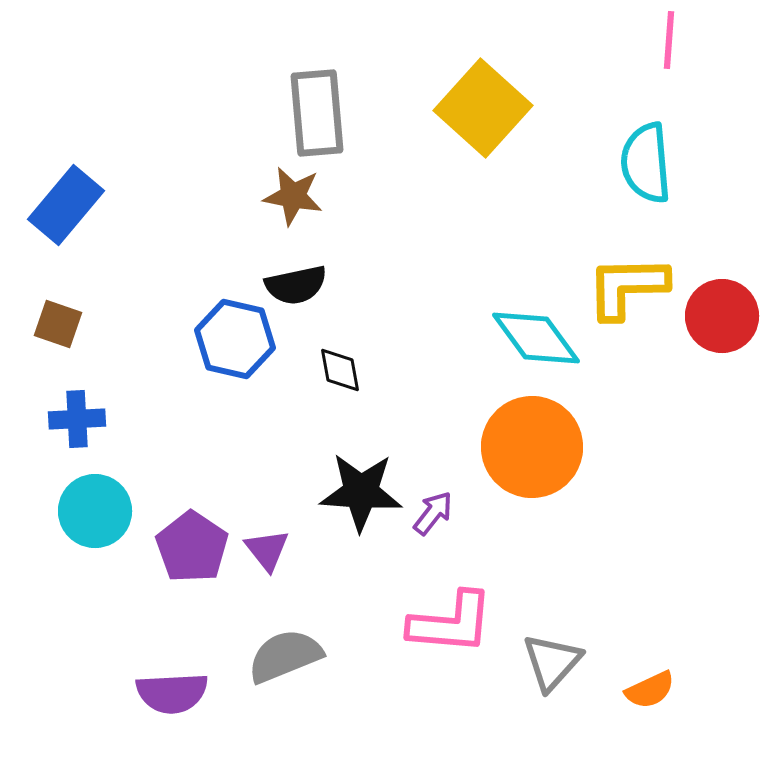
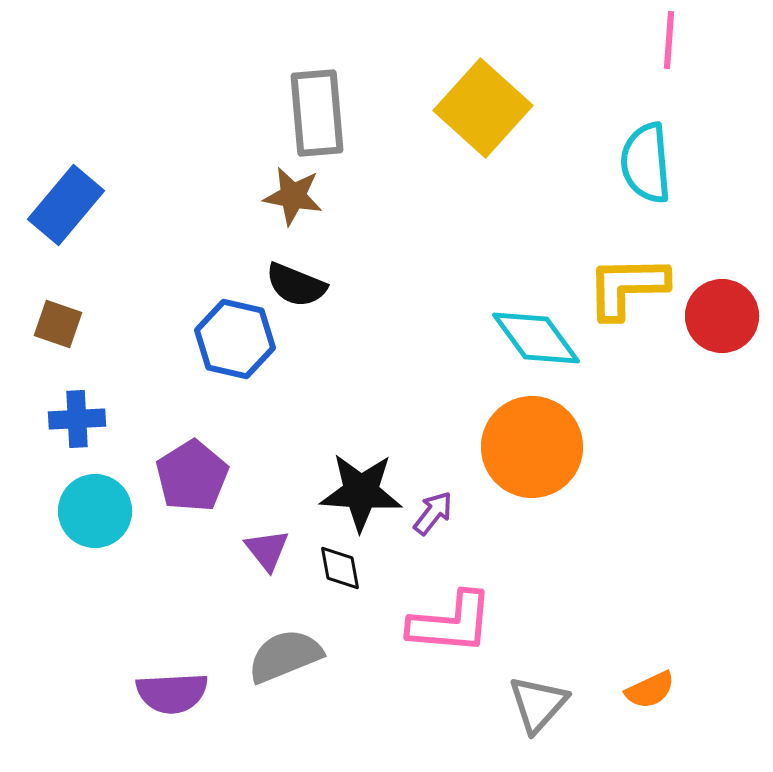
black semicircle: rotated 34 degrees clockwise
black diamond: moved 198 px down
purple pentagon: moved 71 px up; rotated 6 degrees clockwise
gray triangle: moved 14 px left, 42 px down
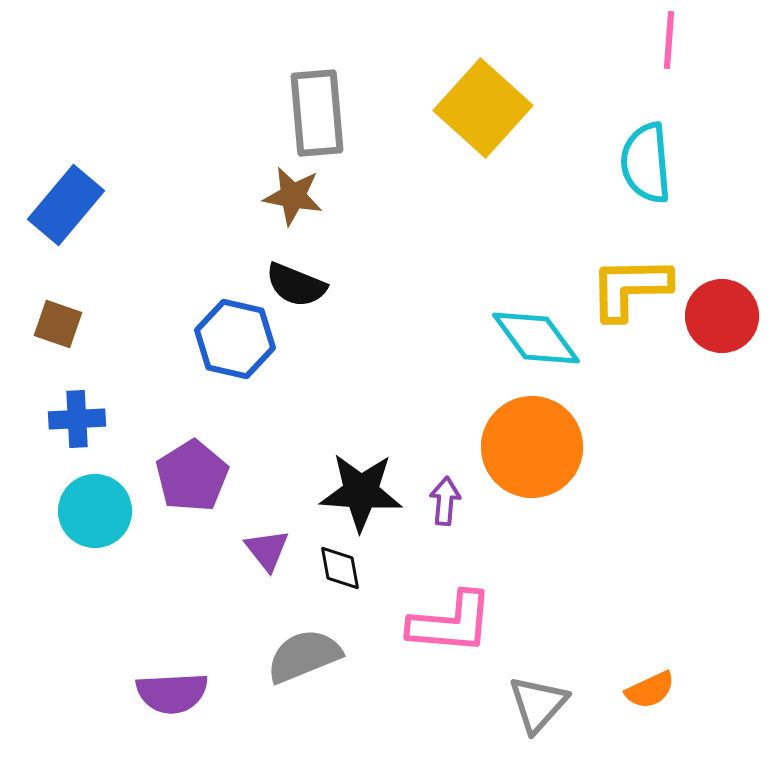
yellow L-shape: moved 3 px right, 1 px down
purple arrow: moved 12 px right, 12 px up; rotated 33 degrees counterclockwise
gray semicircle: moved 19 px right
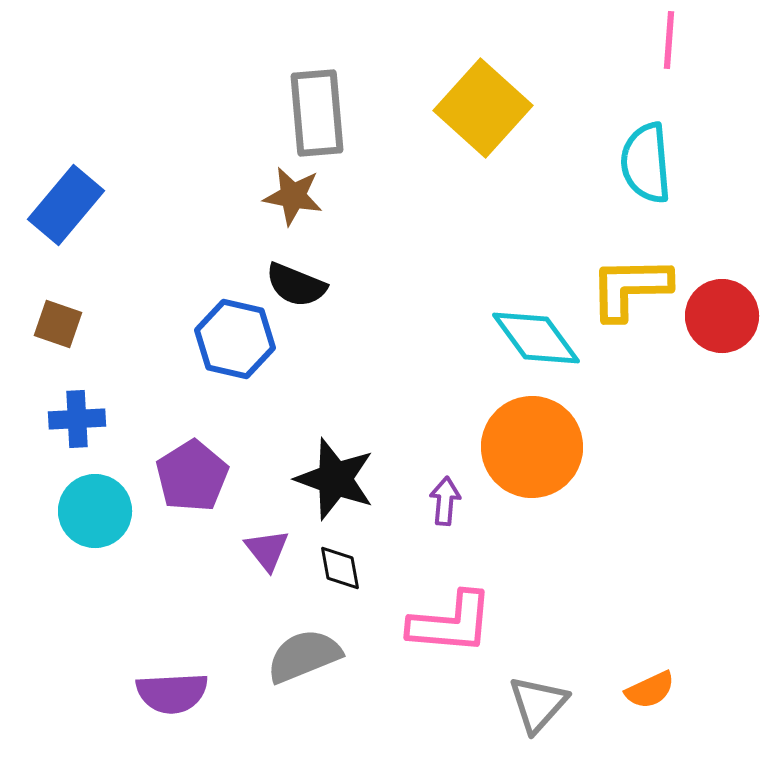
black star: moved 26 px left, 13 px up; rotated 16 degrees clockwise
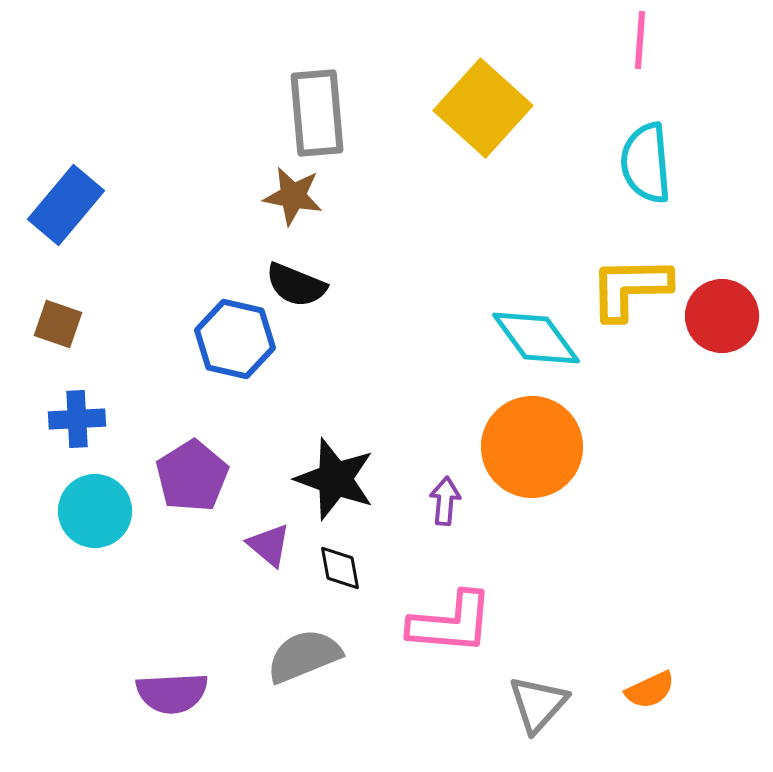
pink line: moved 29 px left
purple triangle: moved 2 px right, 5 px up; rotated 12 degrees counterclockwise
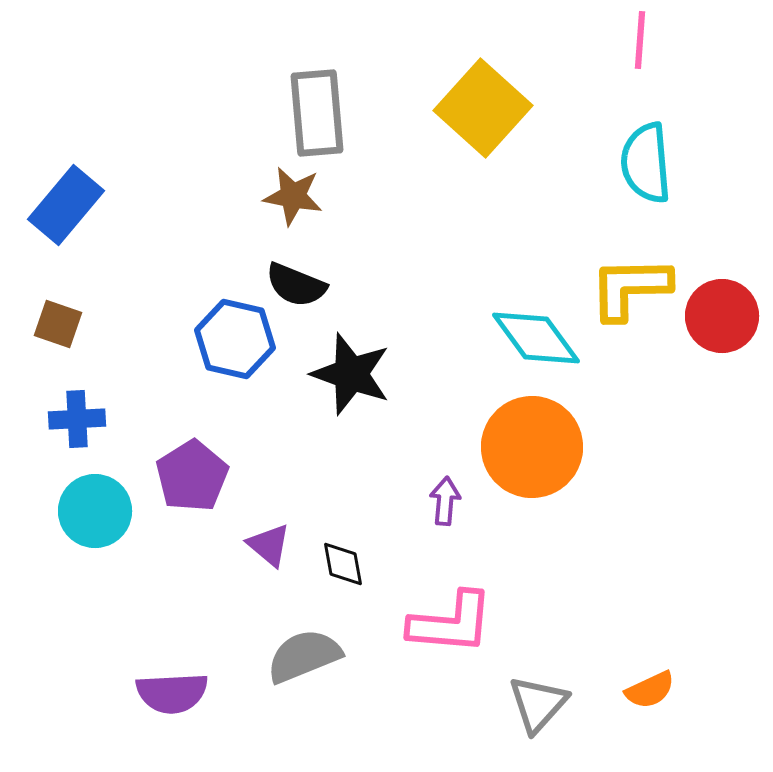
black star: moved 16 px right, 105 px up
black diamond: moved 3 px right, 4 px up
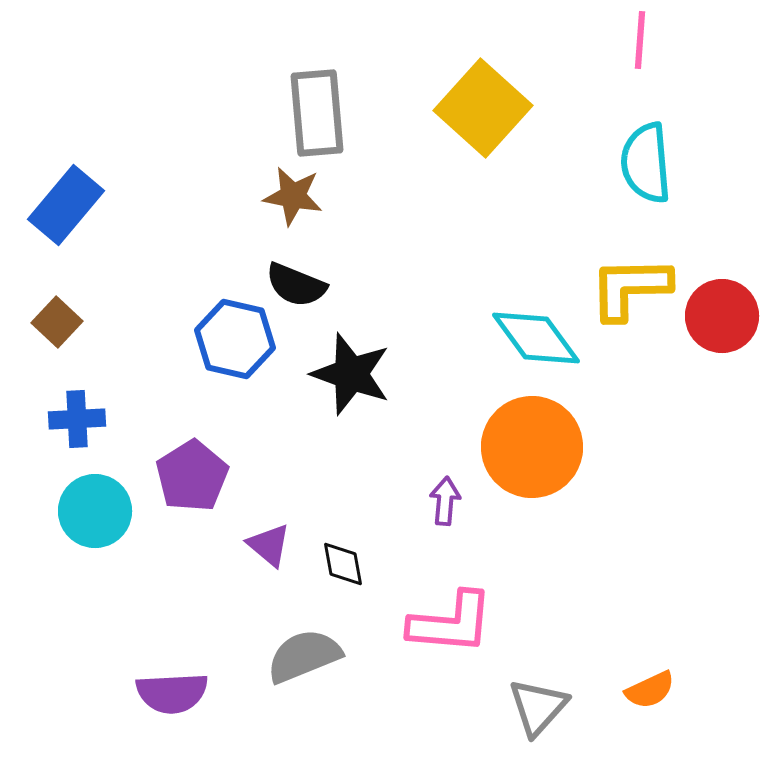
brown square: moved 1 px left, 2 px up; rotated 24 degrees clockwise
gray triangle: moved 3 px down
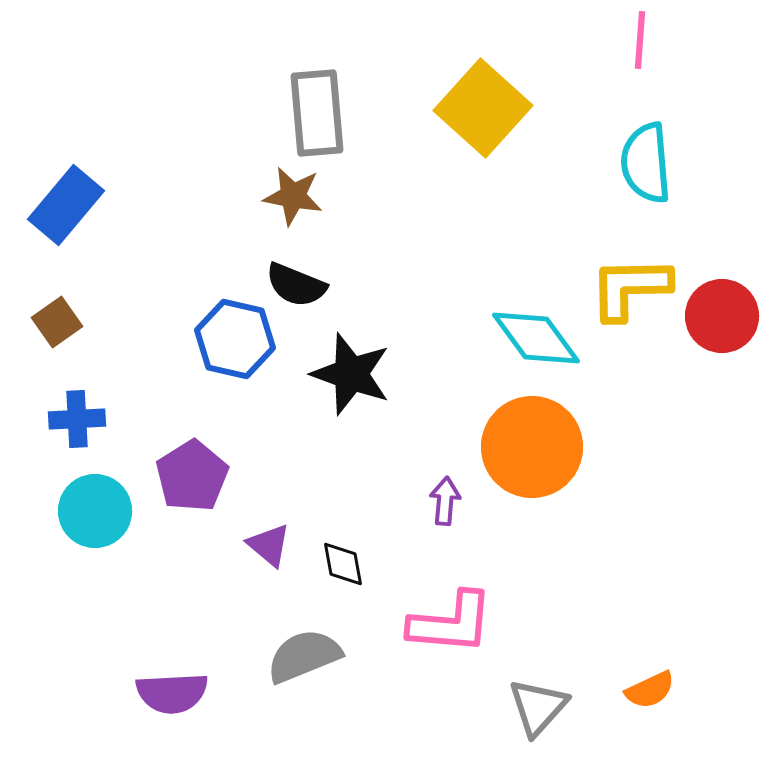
brown square: rotated 12 degrees clockwise
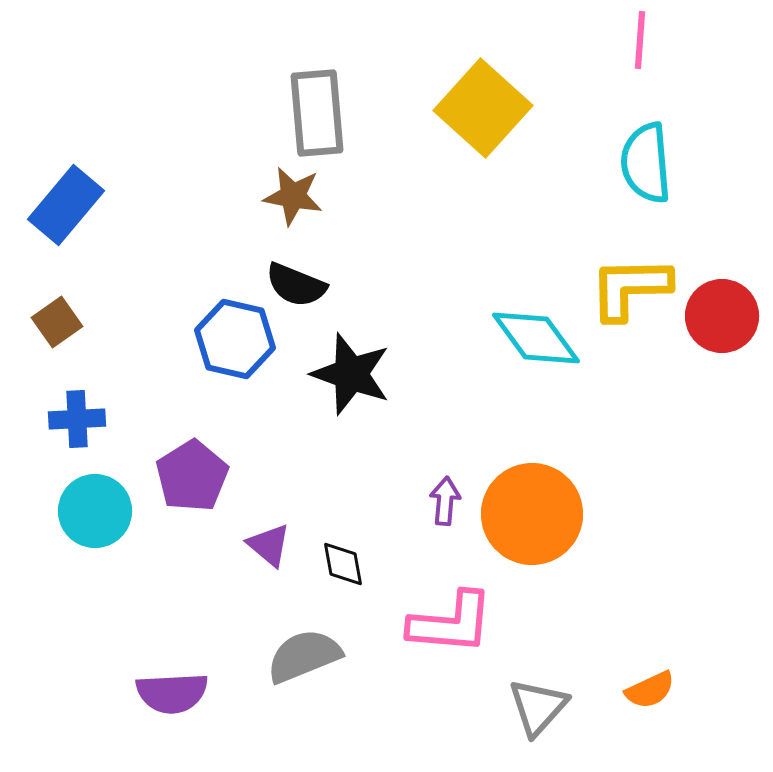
orange circle: moved 67 px down
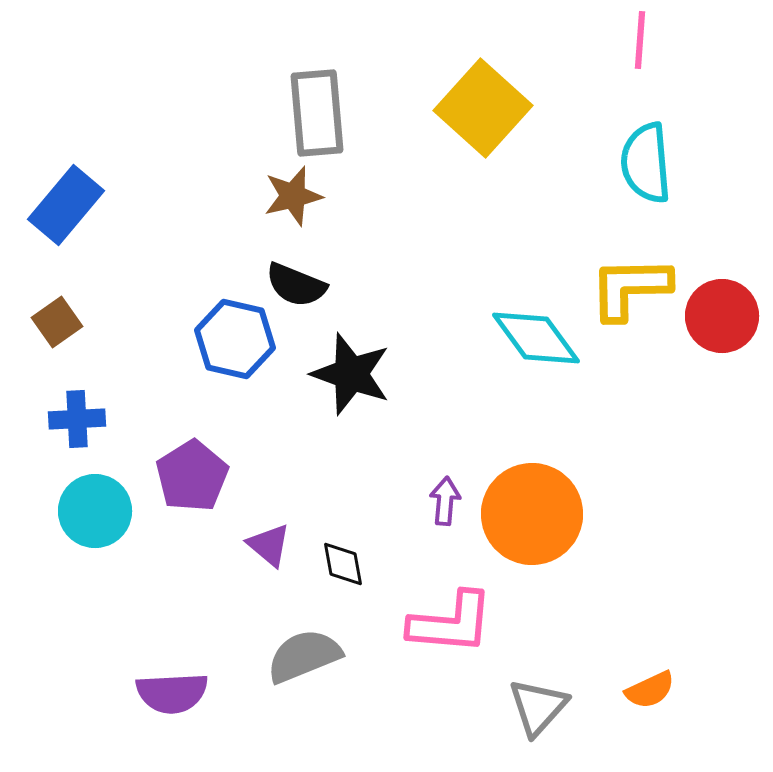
brown star: rotated 24 degrees counterclockwise
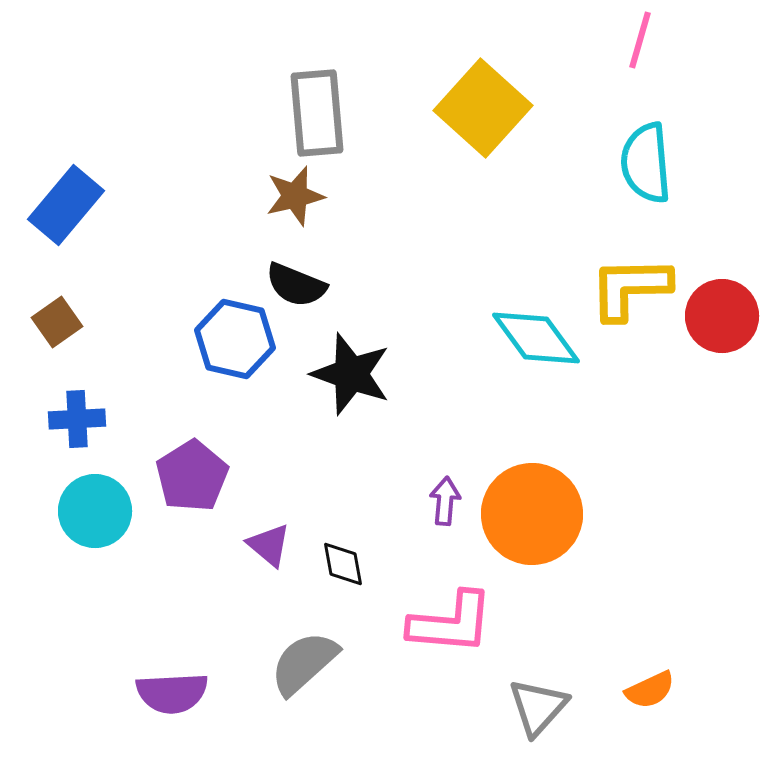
pink line: rotated 12 degrees clockwise
brown star: moved 2 px right
gray semicircle: moved 7 px down; rotated 20 degrees counterclockwise
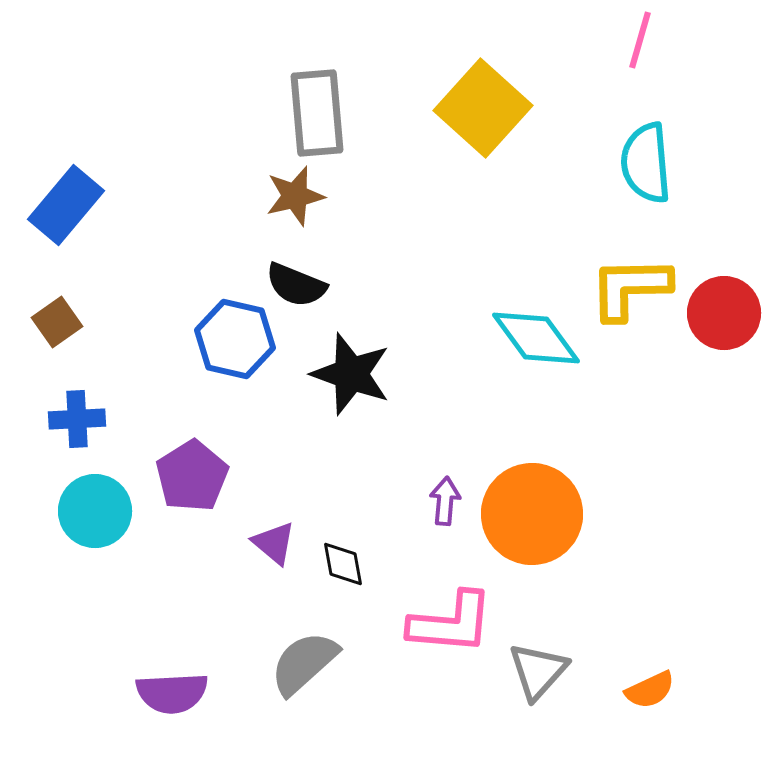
red circle: moved 2 px right, 3 px up
purple triangle: moved 5 px right, 2 px up
gray triangle: moved 36 px up
